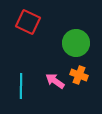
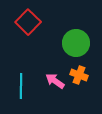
red square: rotated 20 degrees clockwise
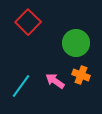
orange cross: moved 2 px right
cyan line: rotated 35 degrees clockwise
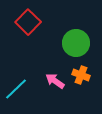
cyan line: moved 5 px left, 3 px down; rotated 10 degrees clockwise
